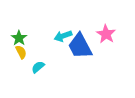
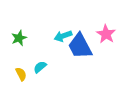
green star: rotated 14 degrees clockwise
yellow semicircle: moved 22 px down
cyan semicircle: moved 2 px right
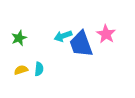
blue trapezoid: moved 1 px right, 2 px up; rotated 8 degrees clockwise
cyan semicircle: moved 1 px left, 2 px down; rotated 136 degrees clockwise
yellow semicircle: moved 4 px up; rotated 80 degrees counterclockwise
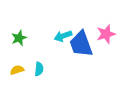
pink star: rotated 24 degrees clockwise
yellow semicircle: moved 4 px left
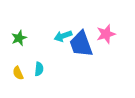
yellow semicircle: moved 1 px right, 3 px down; rotated 96 degrees counterclockwise
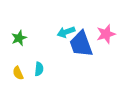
cyan arrow: moved 3 px right, 4 px up
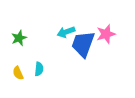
blue trapezoid: moved 2 px right; rotated 40 degrees clockwise
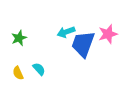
pink star: moved 2 px right
cyan semicircle: rotated 48 degrees counterclockwise
